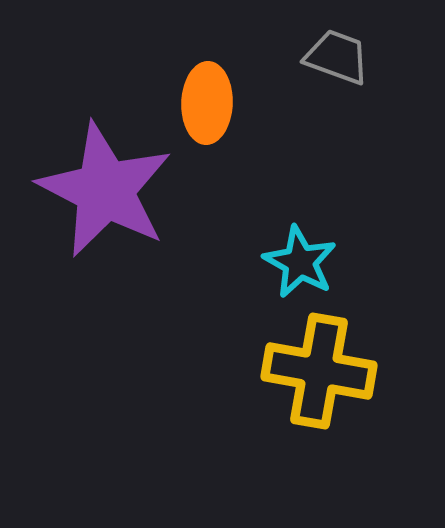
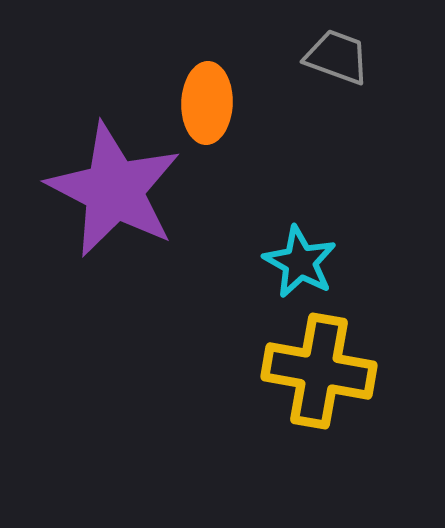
purple star: moved 9 px right
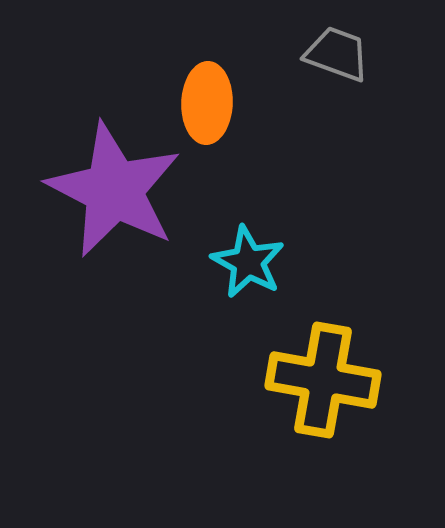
gray trapezoid: moved 3 px up
cyan star: moved 52 px left
yellow cross: moved 4 px right, 9 px down
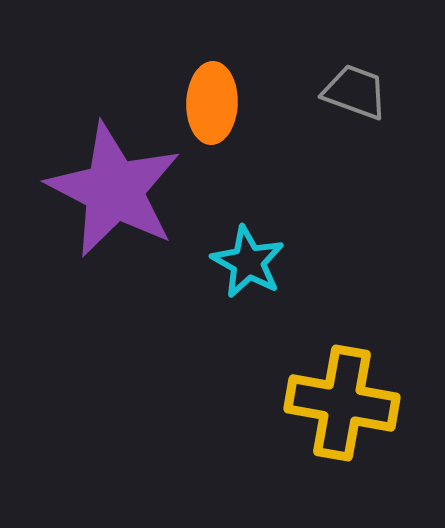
gray trapezoid: moved 18 px right, 38 px down
orange ellipse: moved 5 px right
yellow cross: moved 19 px right, 23 px down
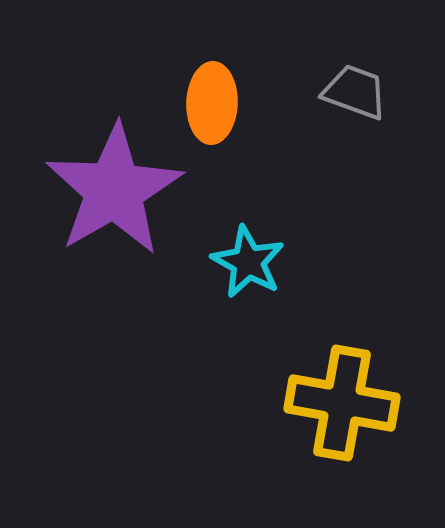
purple star: rotated 15 degrees clockwise
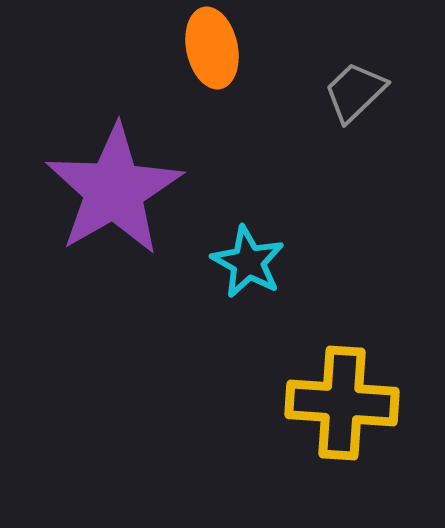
gray trapezoid: rotated 64 degrees counterclockwise
orange ellipse: moved 55 px up; rotated 14 degrees counterclockwise
yellow cross: rotated 6 degrees counterclockwise
